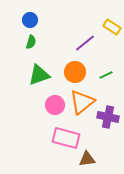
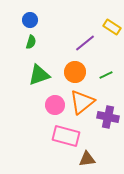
pink rectangle: moved 2 px up
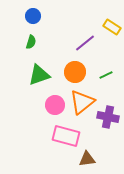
blue circle: moved 3 px right, 4 px up
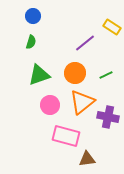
orange circle: moved 1 px down
pink circle: moved 5 px left
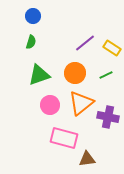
yellow rectangle: moved 21 px down
orange triangle: moved 1 px left, 1 px down
pink rectangle: moved 2 px left, 2 px down
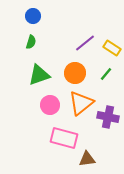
green line: moved 1 px up; rotated 24 degrees counterclockwise
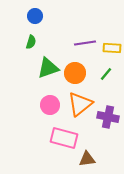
blue circle: moved 2 px right
purple line: rotated 30 degrees clockwise
yellow rectangle: rotated 30 degrees counterclockwise
green triangle: moved 9 px right, 7 px up
orange triangle: moved 1 px left, 1 px down
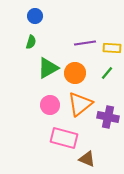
green triangle: rotated 10 degrees counterclockwise
green line: moved 1 px right, 1 px up
brown triangle: rotated 30 degrees clockwise
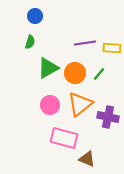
green semicircle: moved 1 px left
green line: moved 8 px left, 1 px down
